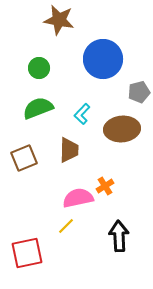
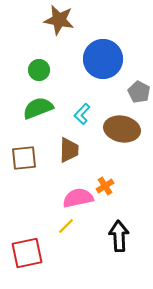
green circle: moved 2 px down
gray pentagon: rotated 30 degrees counterclockwise
brown ellipse: rotated 16 degrees clockwise
brown square: rotated 16 degrees clockwise
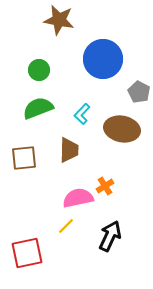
black arrow: moved 9 px left; rotated 28 degrees clockwise
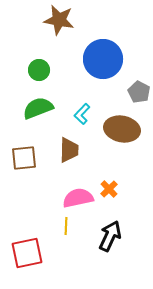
orange cross: moved 4 px right, 3 px down; rotated 12 degrees counterclockwise
yellow line: rotated 42 degrees counterclockwise
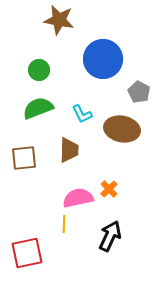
cyan L-shape: rotated 70 degrees counterclockwise
yellow line: moved 2 px left, 2 px up
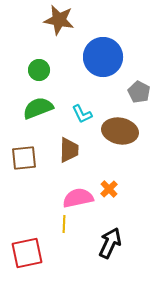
blue circle: moved 2 px up
brown ellipse: moved 2 px left, 2 px down
black arrow: moved 7 px down
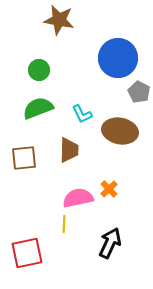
blue circle: moved 15 px right, 1 px down
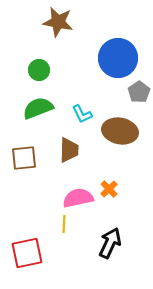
brown star: moved 1 px left, 2 px down
gray pentagon: rotated 10 degrees clockwise
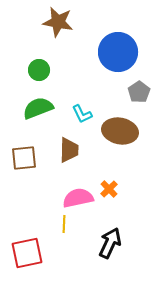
blue circle: moved 6 px up
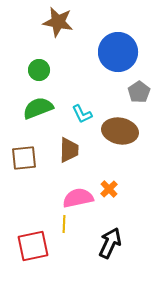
red square: moved 6 px right, 7 px up
